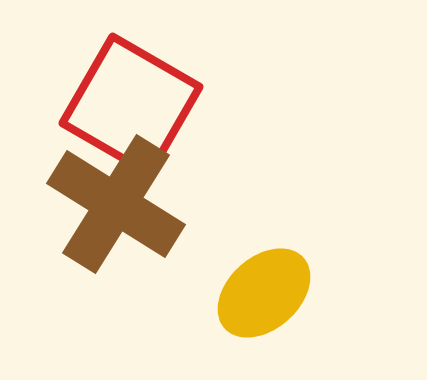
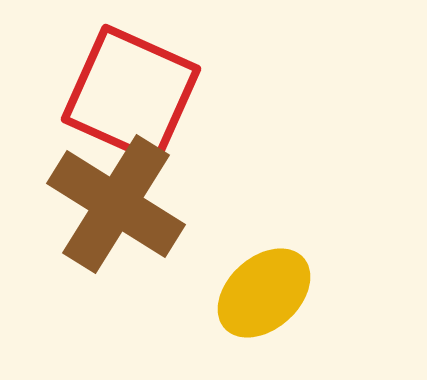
red square: moved 11 px up; rotated 6 degrees counterclockwise
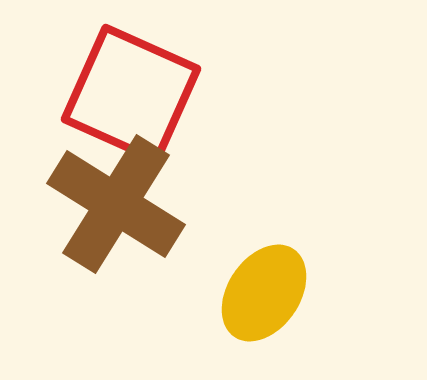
yellow ellipse: rotated 14 degrees counterclockwise
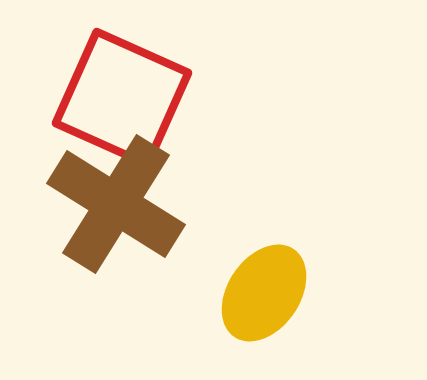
red square: moved 9 px left, 4 px down
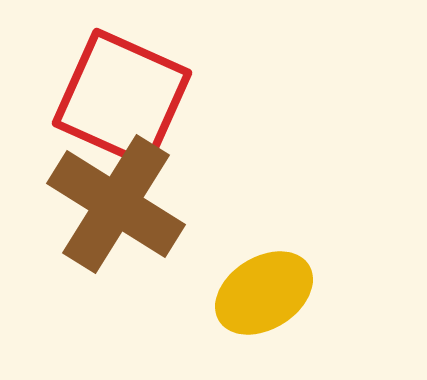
yellow ellipse: rotated 24 degrees clockwise
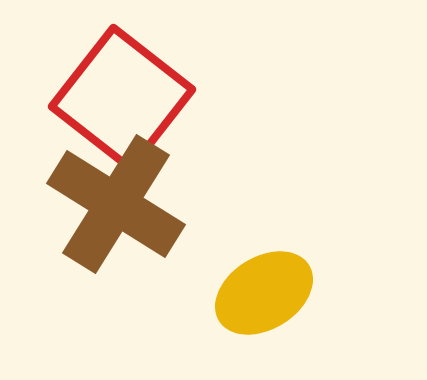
red square: rotated 14 degrees clockwise
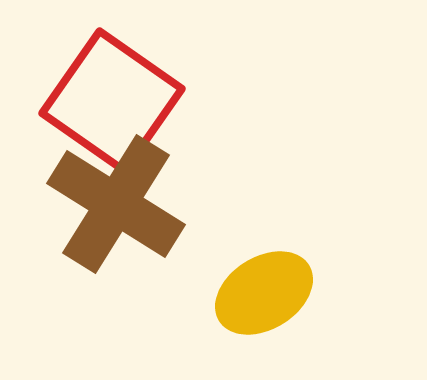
red square: moved 10 px left, 3 px down; rotated 3 degrees counterclockwise
